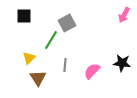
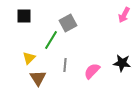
gray square: moved 1 px right
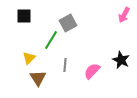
black star: moved 1 px left, 3 px up; rotated 18 degrees clockwise
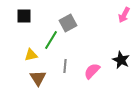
yellow triangle: moved 2 px right, 3 px up; rotated 32 degrees clockwise
gray line: moved 1 px down
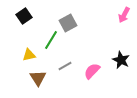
black square: rotated 35 degrees counterclockwise
yellow triangle: moved 2 px left
gray line: rotated 56 degrees clockwise
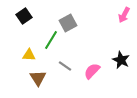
yellow triangle: rotated 16 degrees clockwise
gray line: rotated 64 degrees clockwise
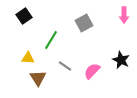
pink arrow: rotated 28 degrees counterclockwise
gray square: moved 16 px right
yellow triangle: moved 1 px left, 3 px down
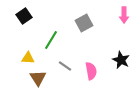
pink semicircle: moved 1 px left; rotated 126 degrees clockwise
